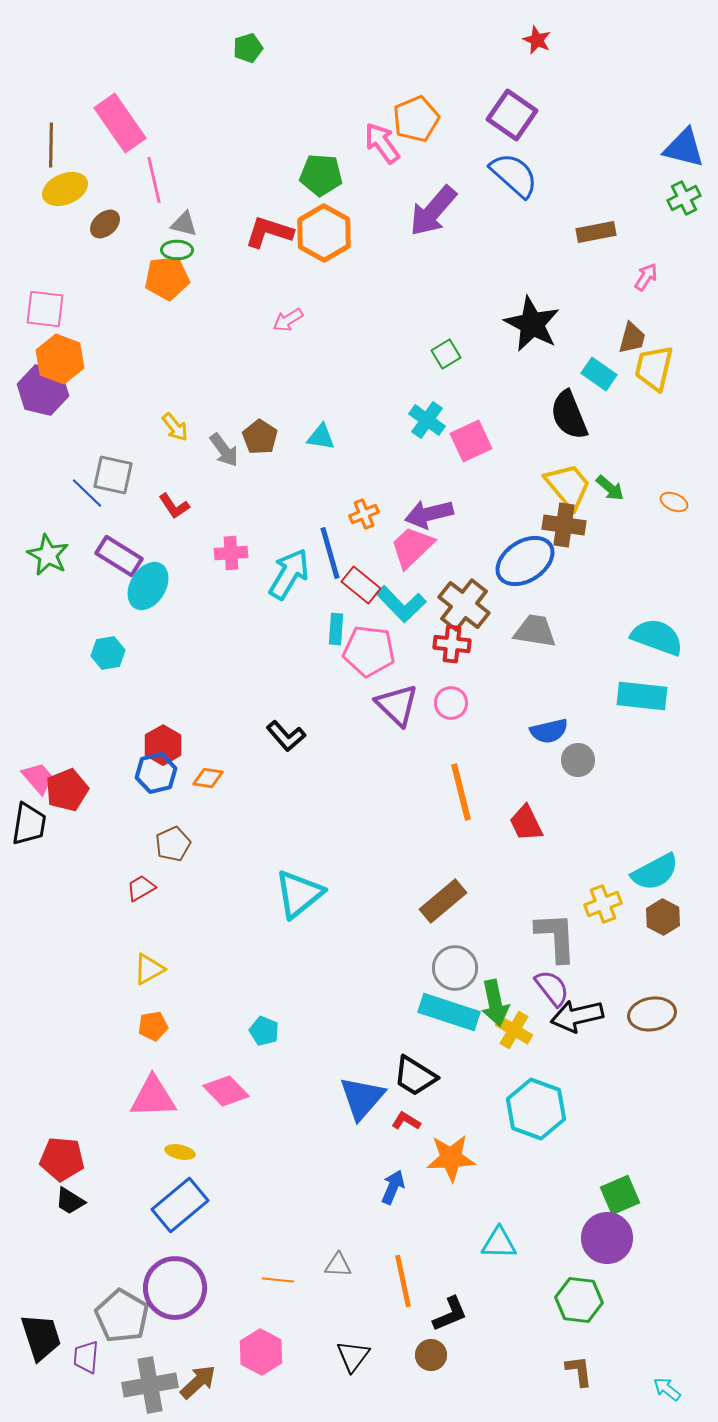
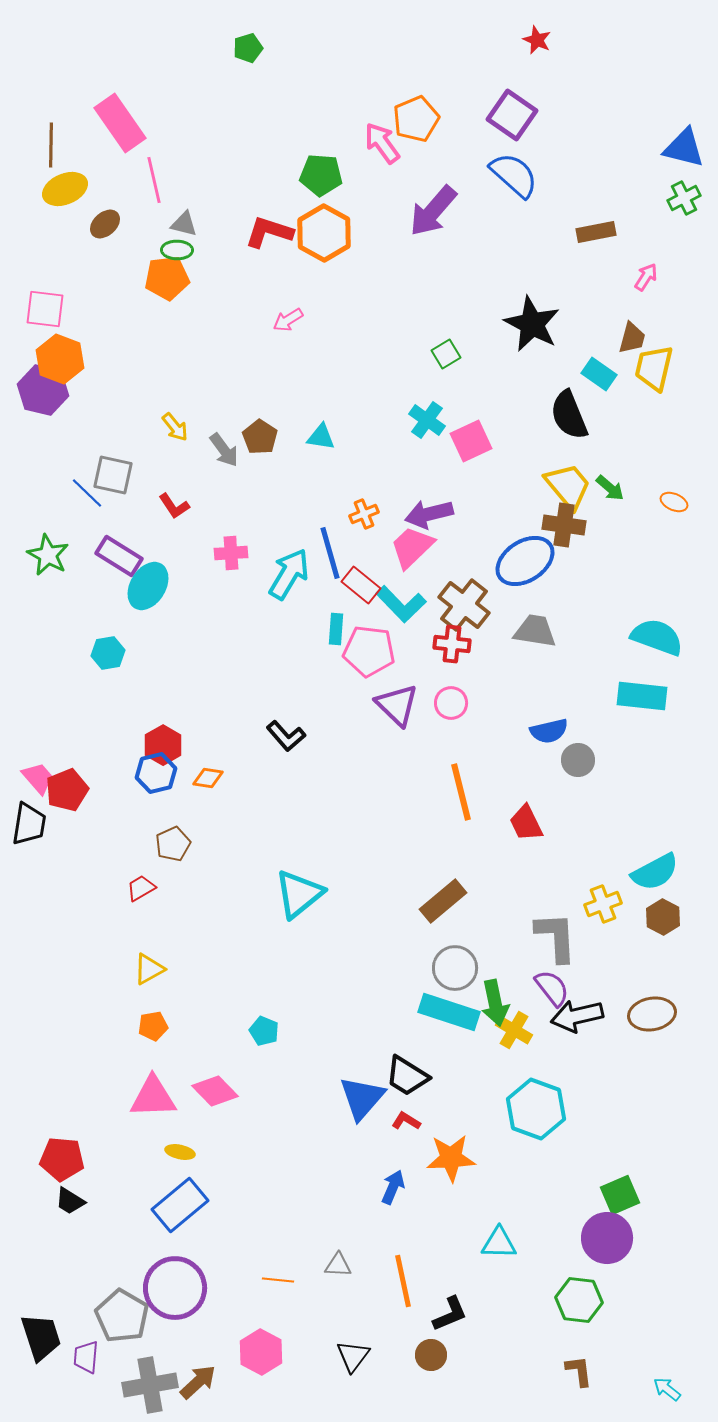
black trapezoid at (415, 1076): moved 8 px left
pink diamond at (226, 1091): moved 11 px left
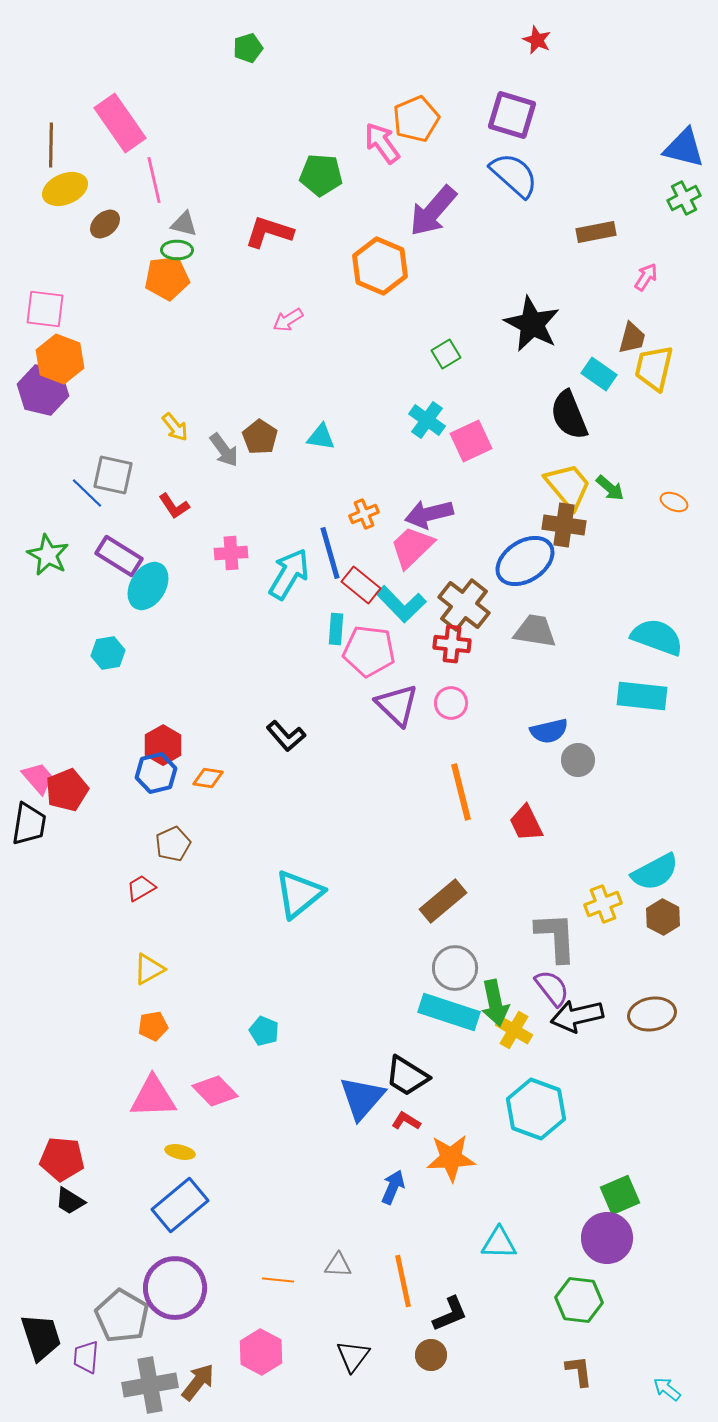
purple square at (512, 115): rotated 18 degrees counterclockwise
orange hexagon at (324, 233): moved 56 px right, 33 px down; rotated 6 degrees counterclockwise
brown arrow at (198, 1382): rotated 9 degrees counterclockwise
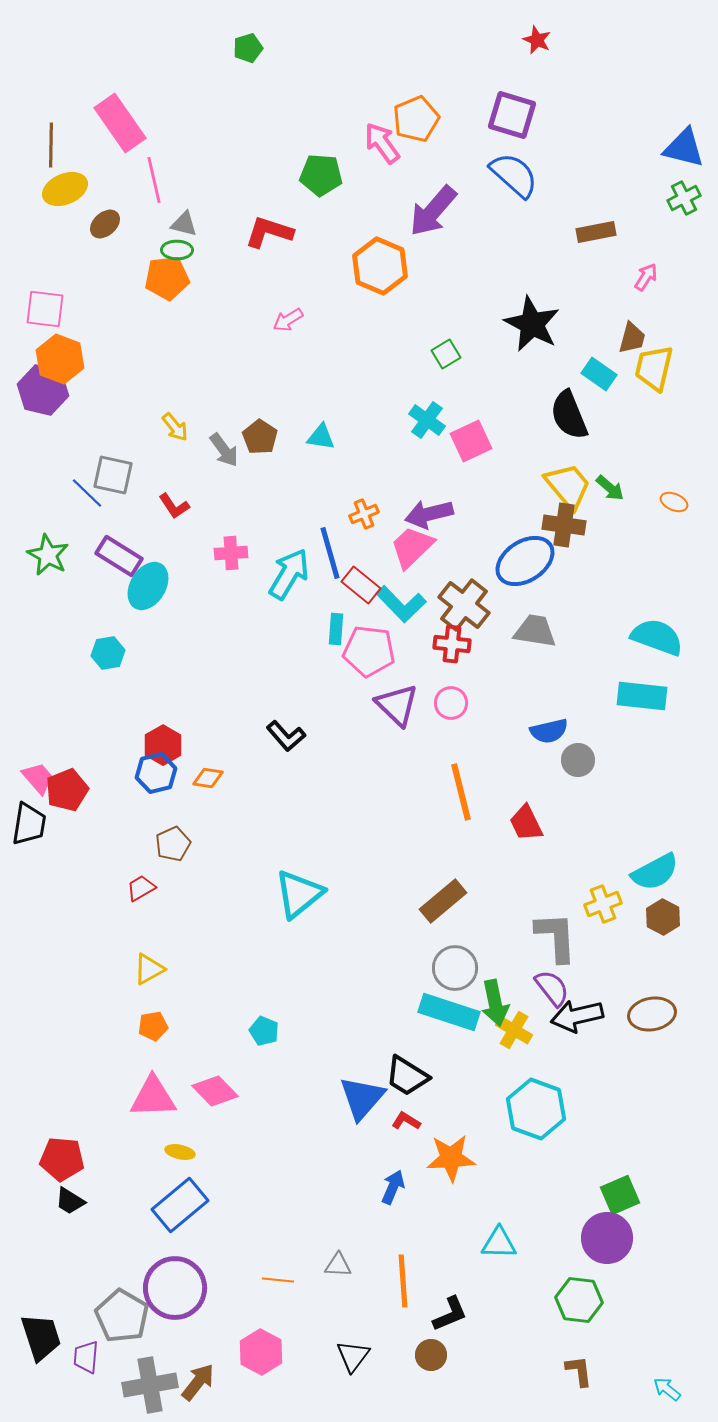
orange line at (403, 1281): rotated 8 degrees clockwise
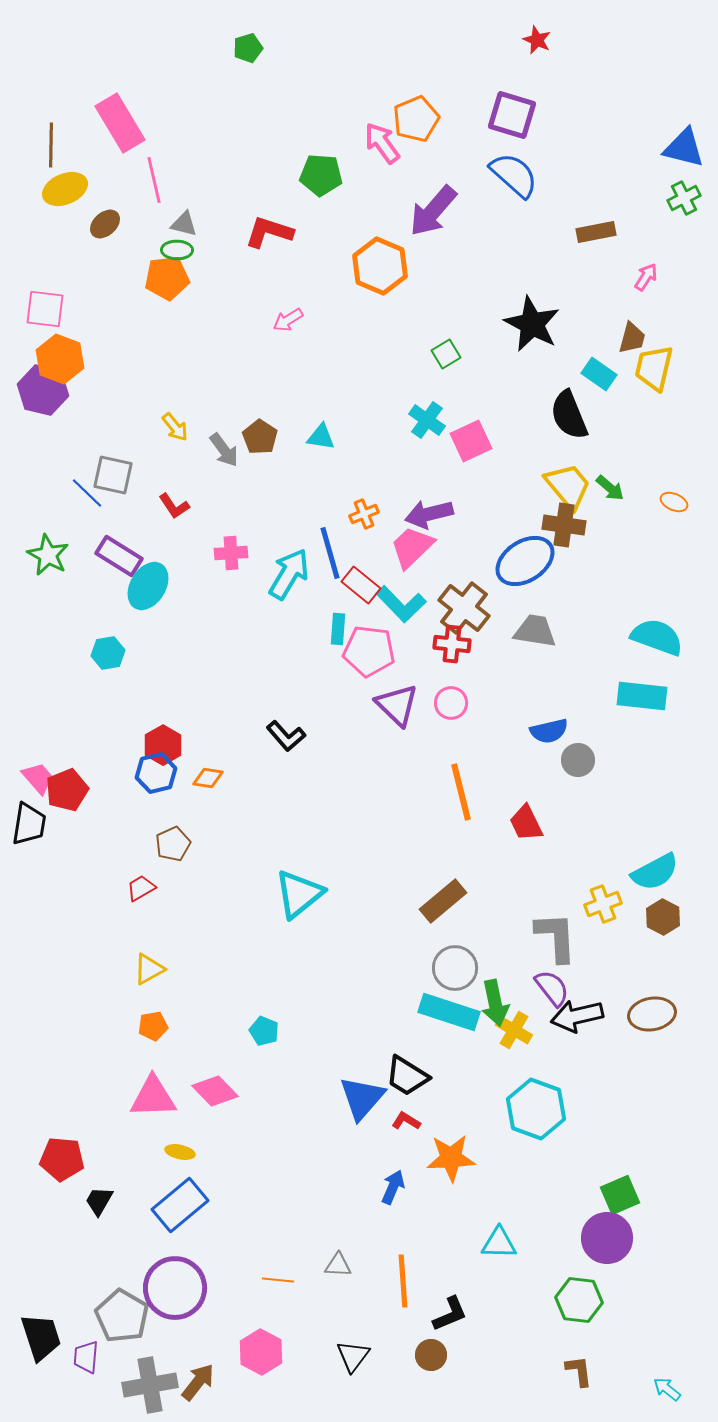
pink rectangle at (120, 123): rotated 4 degrees clockwise
brown cross at (464, 605): moved 3 px down
cyan rectangle at (336, 629): moved 2 px right
black trapezoid at (70, 1201): moved 29 px right; rotated 88 degrees clockwise
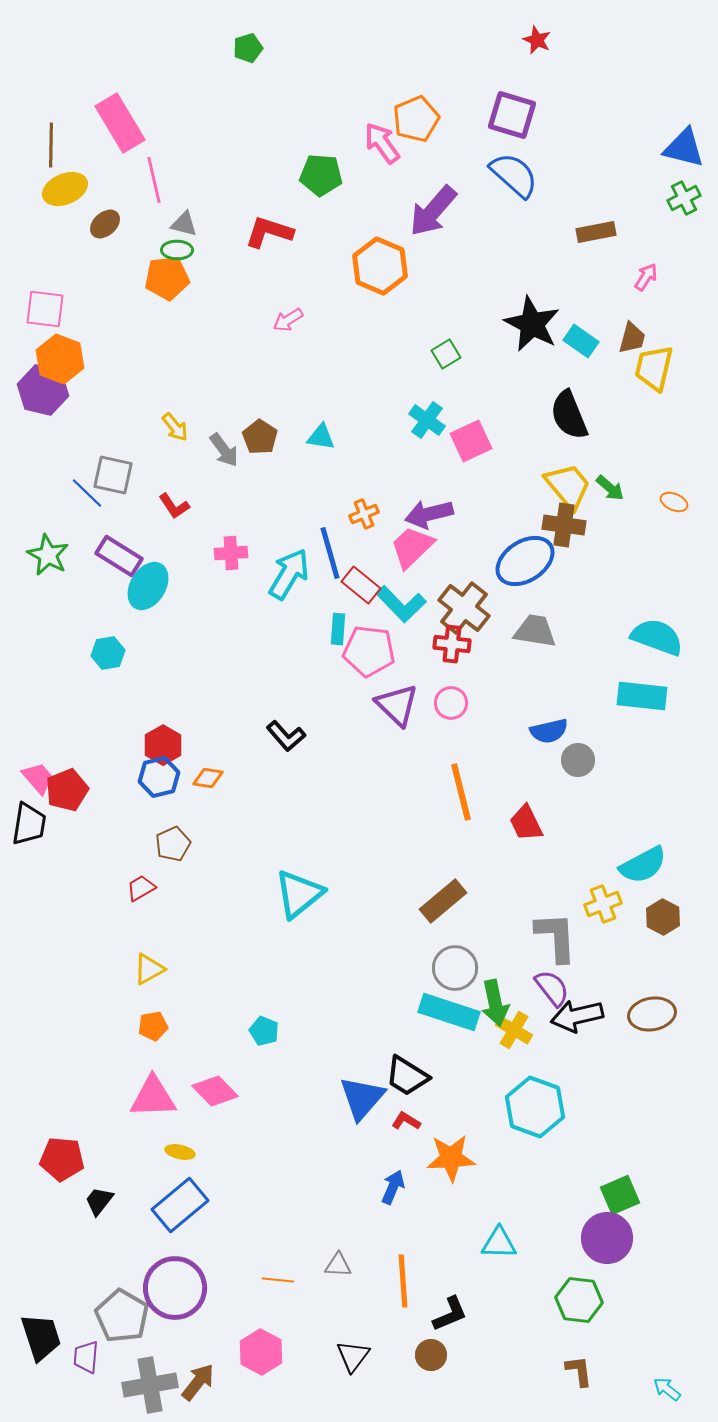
cyan rectangle at (599, 374): moved 18 px left, 33 px up
blue hexagon at (156, 773): moved 3 px right, 4 px down
cyan semicircle at (655, 872): moved 12 px left, 7 px up
cyan hexagon at (536, 1109): moved 1 px left, 2 px up
black trapezoid at (99, 1201): rotated 8 degrees clockwise
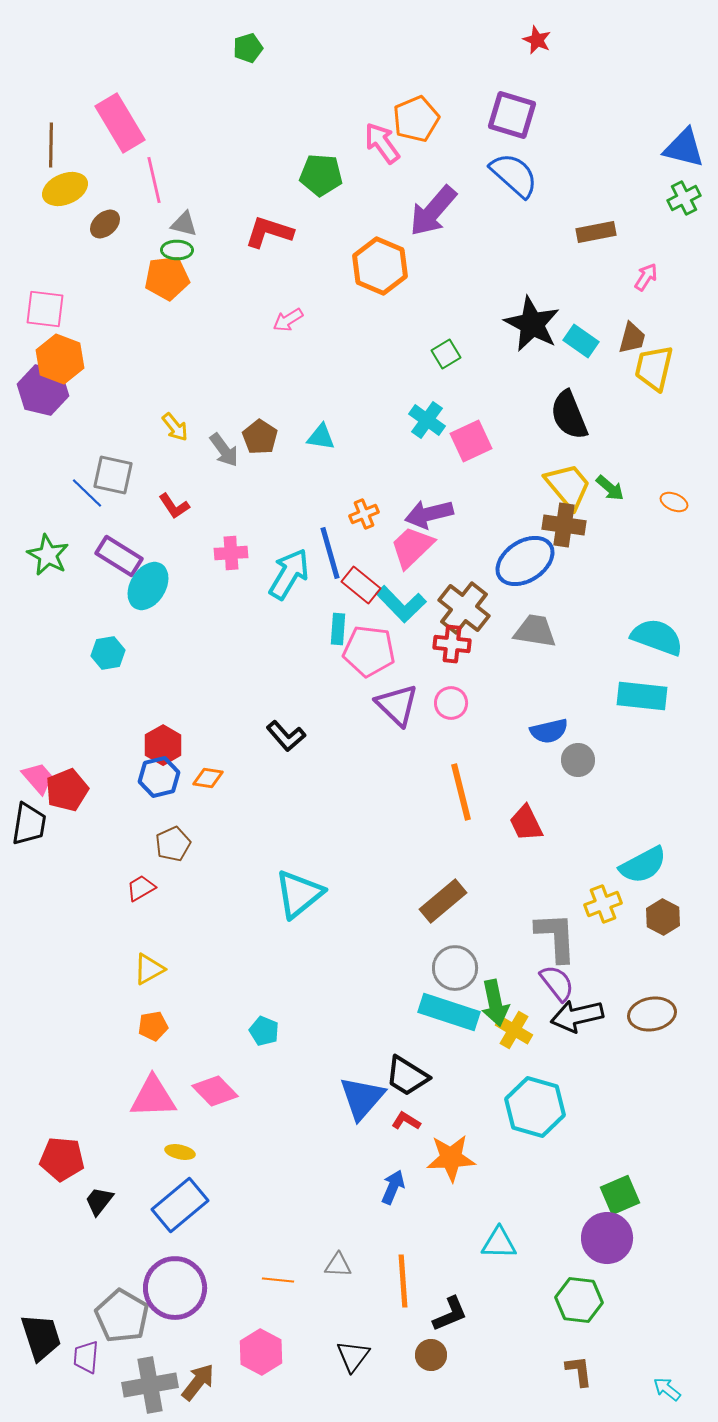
purple semicircle at (552, 988): moved 5 px right, 5 px up
cyan hexagon at (535, 1107): rotated 4 degrees counterclockwise
